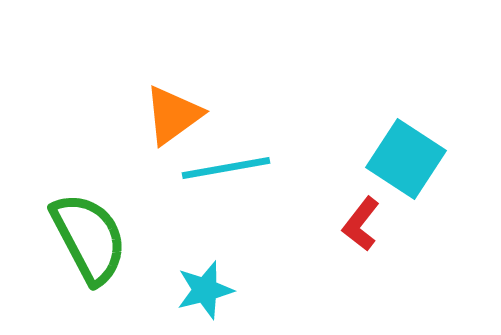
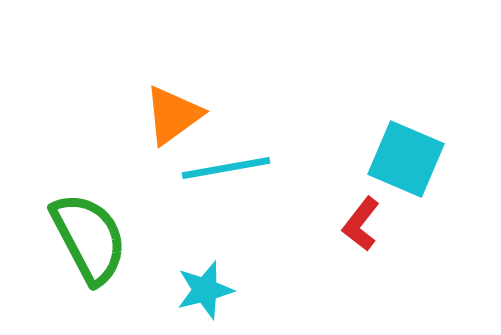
cyan square: rotated 10 degrees counterclockwise
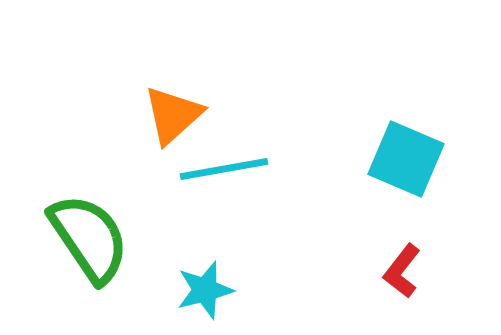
orange triangle: rotated 6 degrees counterclockwise
cyan line: moved 2 px left, 1 px down
red L-shape: moved 41 px right, 47 px down
green semicircle: rotated 6 degrees counterclockwise
